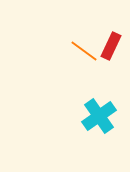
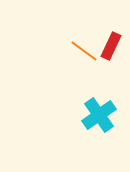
cyan cross: moved 1 px up
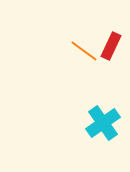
cyan cross: moved 4 px right, 8 px down
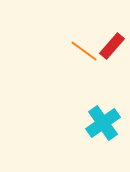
red rectangle: moved 1 px right; rotated 16 degrees clockwise
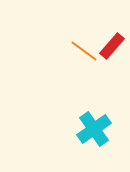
cyan cross: moved 9 px left, 6 px down
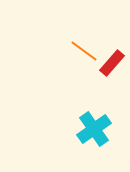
red rectangle: moved 17 px down
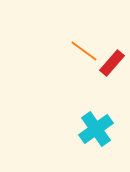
cyan cross: moved 2 px right
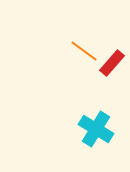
cyan cross: rotated 24 degrees counterclockwise
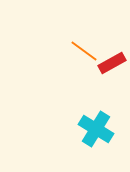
red rectangle: rotated 20 degrees clockwise
